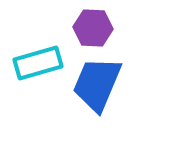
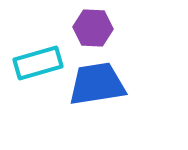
blue trapezoid: rotated 58 degrees clockwise
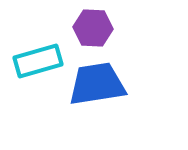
cyan rectangle: moved 2 px up
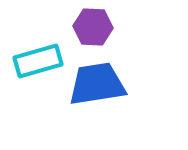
purple hexagon: moved 1 px up
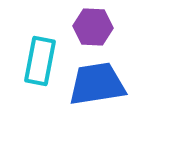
cyan rectangle: moved 2 px right; rotated 63 degrees counterclockwise
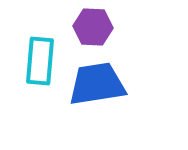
cyan rectangle: rotated 6 degrees counterclockwise
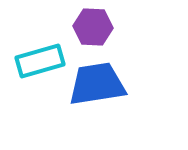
cyan rectangle: rotated 69 degrees clockwise
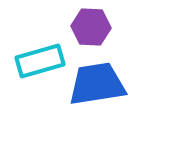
purple hexagon: moved 2 px left
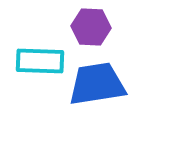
cyan rectangle: rotated 18 degrees clockwise
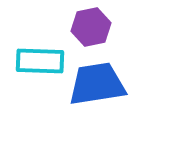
purple hexagon: rotated 15 degrees counterclockwise
